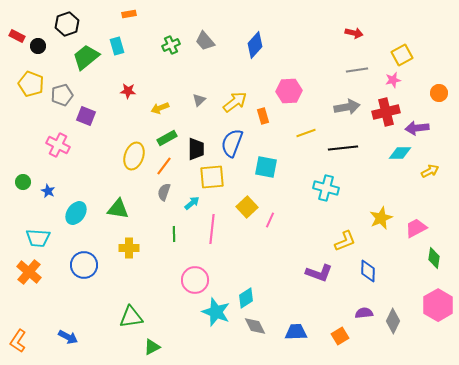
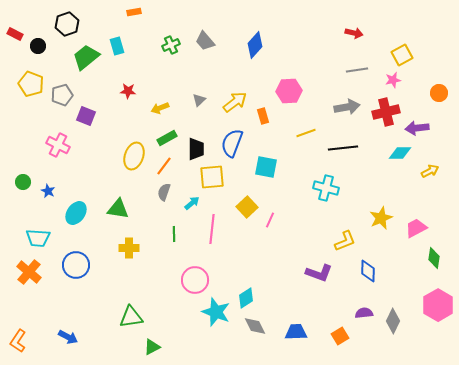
orange rectangle at (129, 14): moved 5 px right, 2 px up
red rectangle at (17, 36): moved 2 px left, 2 px up
blue circle at (84, 265): moved 8 px left
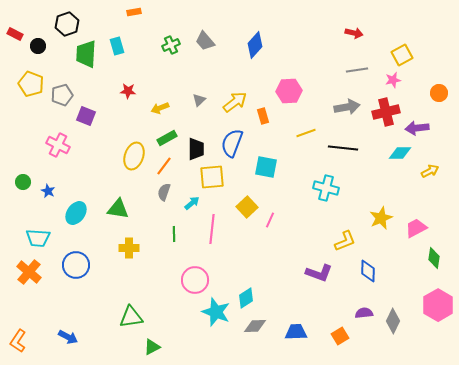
green trapezoid at (86, 57): moved 3 px up; rotated 48 degrees counterclockwise
black line at (343, 148): rotated 12 degrees clockwise
gray diamond at (255, 326): rotated 65 degrees counterclockwise
